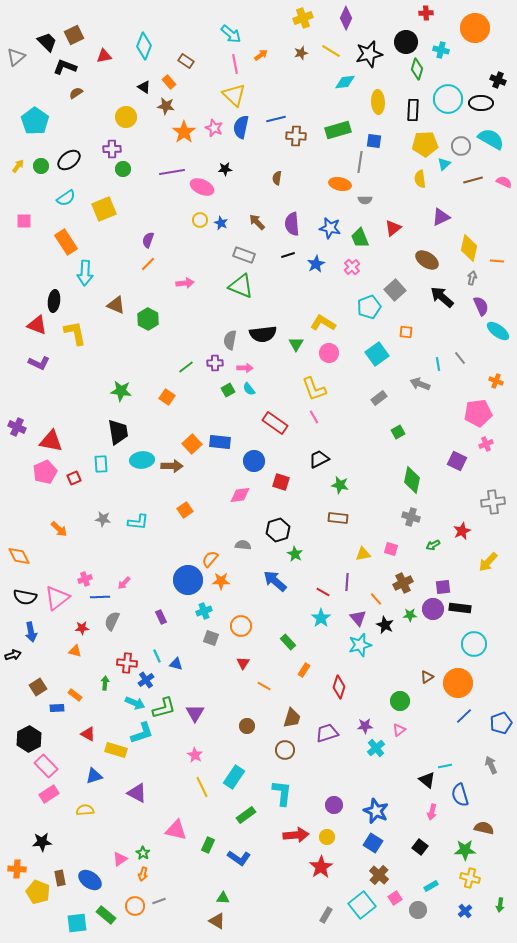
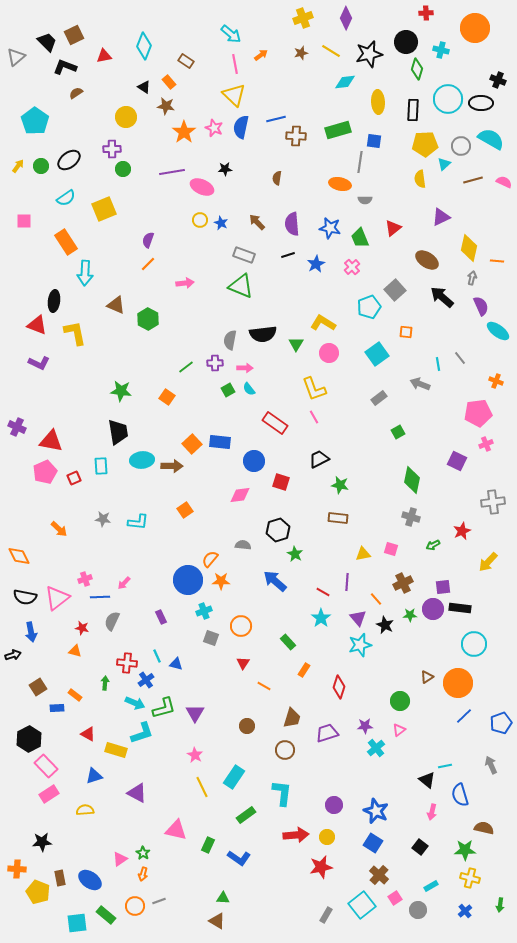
cyan rectangle at (101, 464): moved 2 px down
red star at (82, 628): rotated 16 degrees clockwise
red star at (321, 867): rotated 20 degrees clockwise
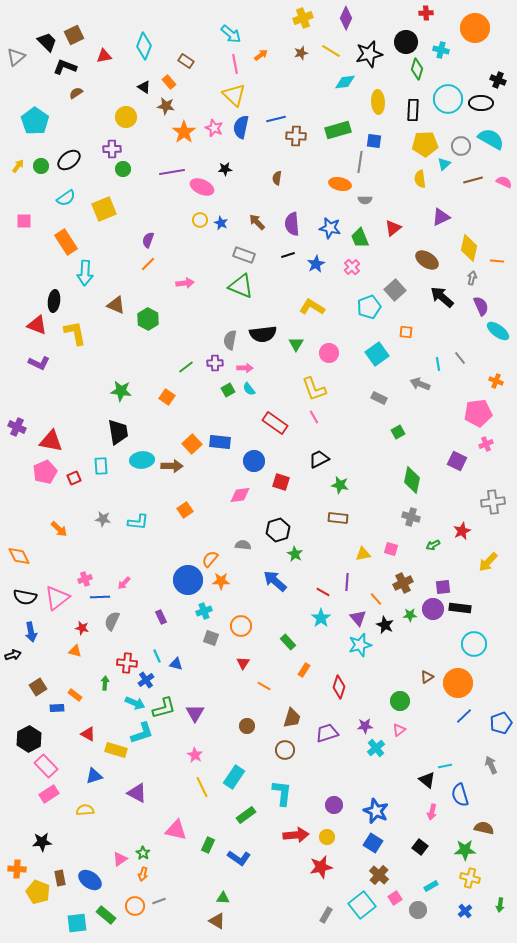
yellow L-shape at (323, 323): moved 11 px left, 16 px up
gray rectangle at (379, 398): rotated 63 degrees clockwise
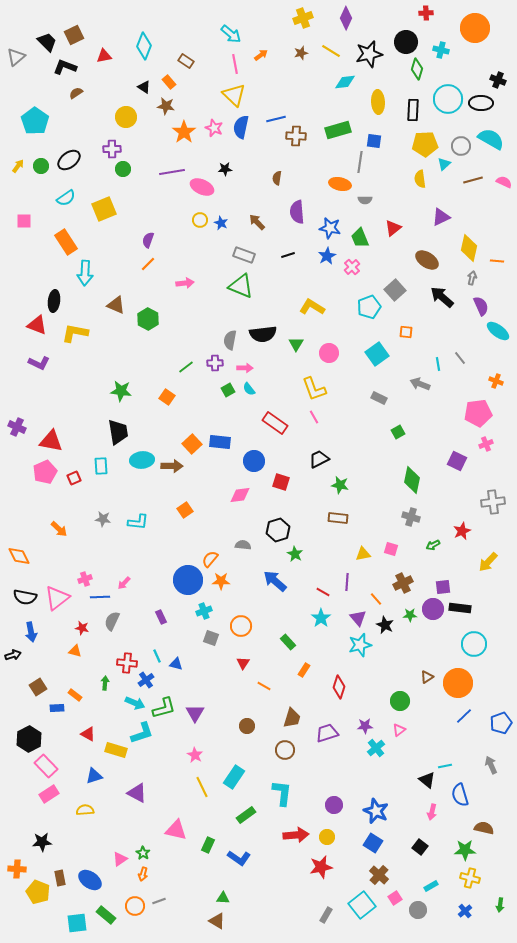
purple semicircle at (292, 224): moved 5 px right, 12 px up
blue star at (316, 264): moved 11 px right, 8 px up
yellow L-shape at (75, 333): rotated 68 degrees counterclockwise
